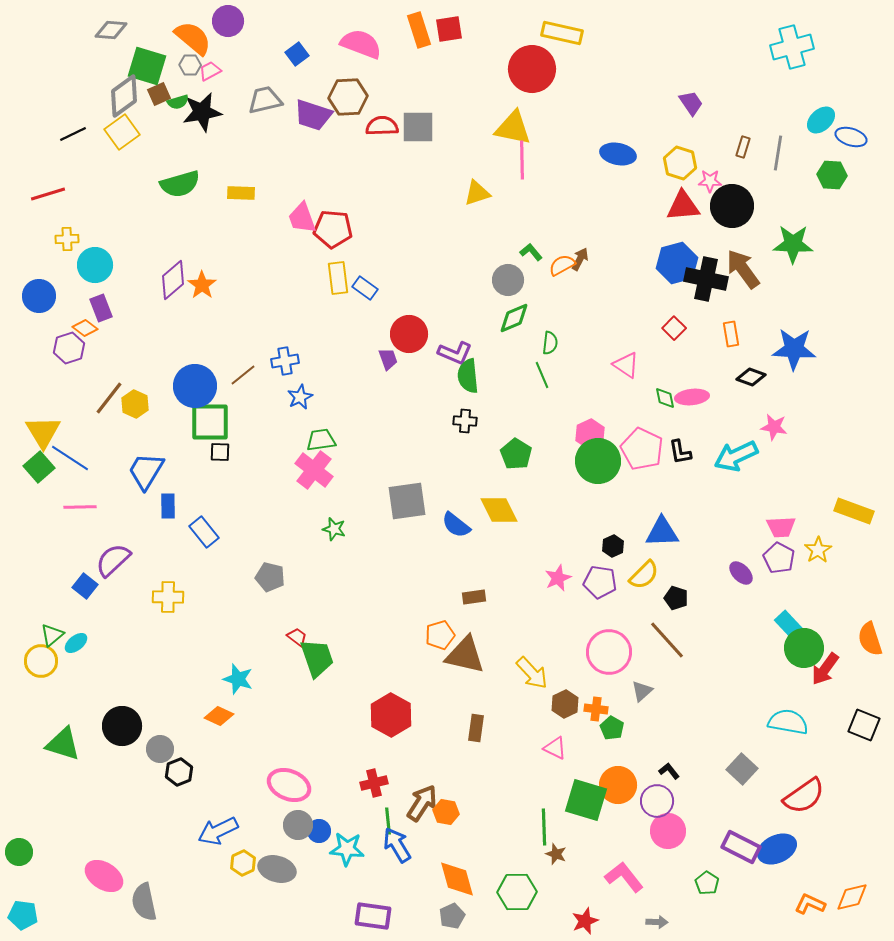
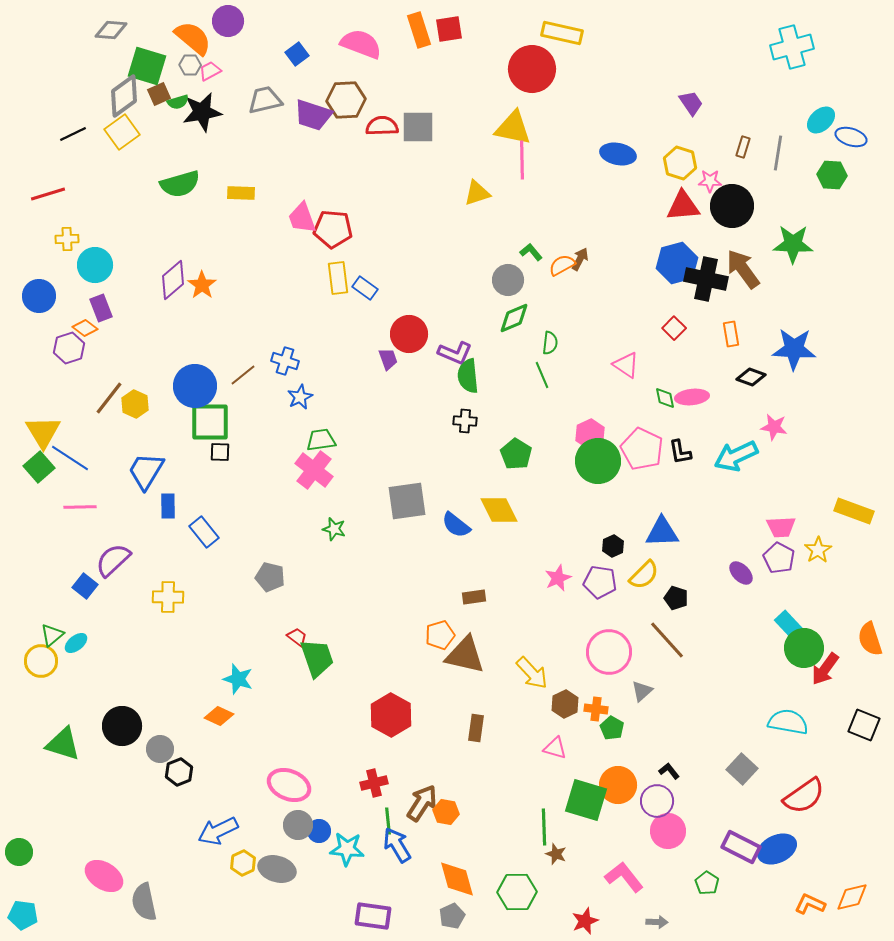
brown hexagon at (348, 97): moved 2 px left, 3 px down
blue cross at (285, 361): rotated 28 degrees clockwise
pink triangle at (555, 748): rotated 10 degrees counterclockwise
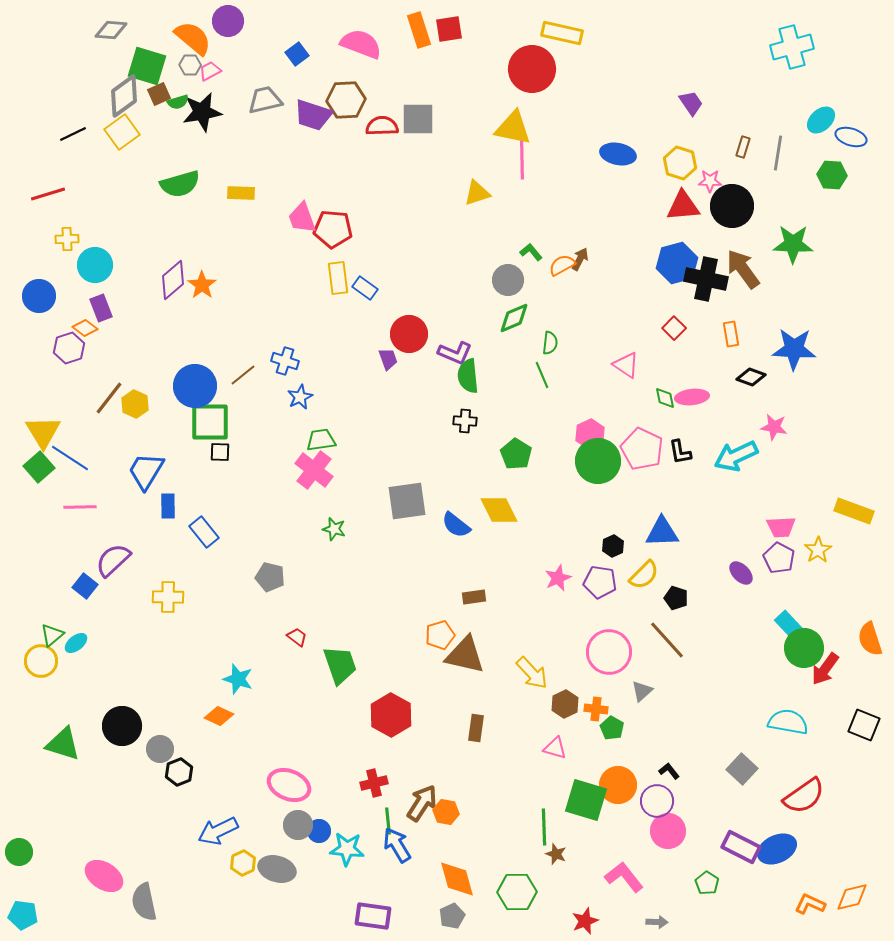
gray square at (418, 127): moved 8 px up
green trapezoid at (317, 658): moved 23 px right, 7 px down
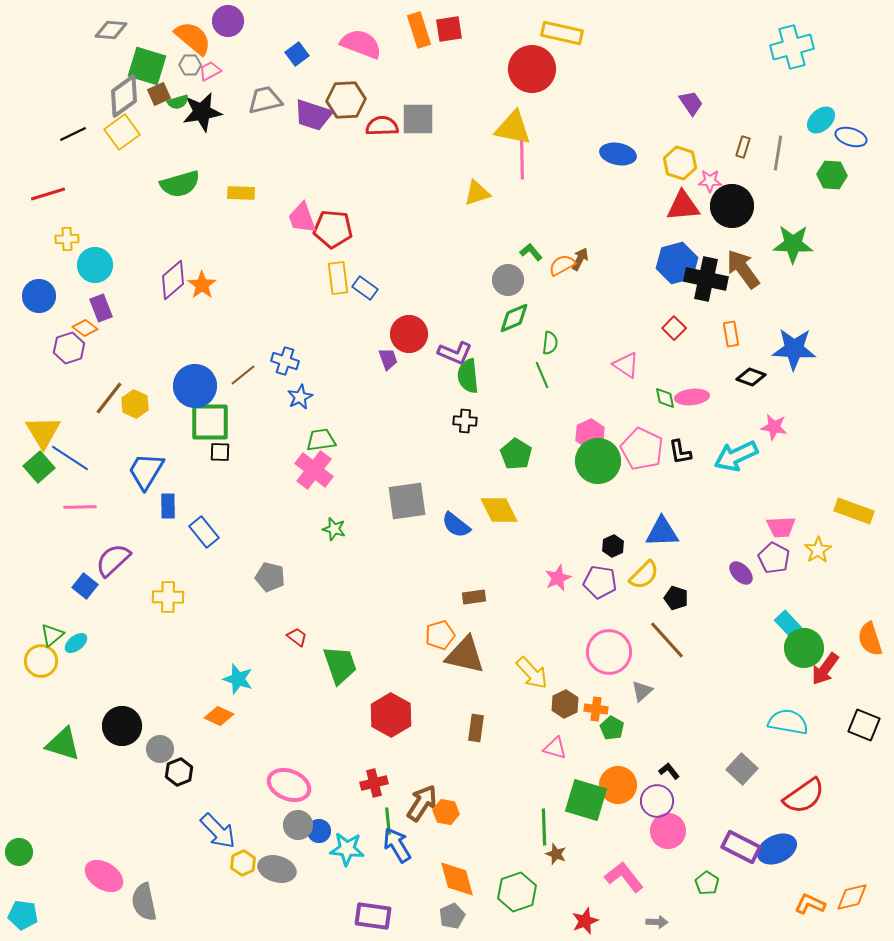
purple pentagon at (779, 558): moved 5 px left
blue arrow at (218, 831): rotated 108 degrees counterclockwise
green hexagon at (517, 892): rotated 18 degrees counterclockwise
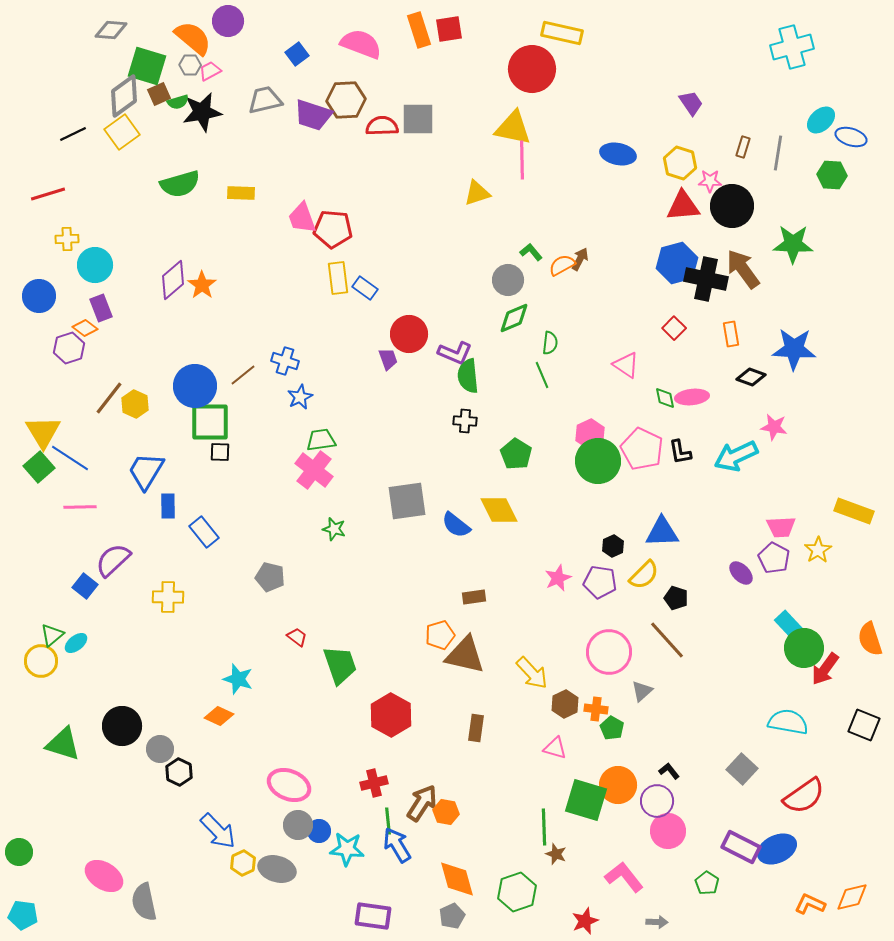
black hexagon at (179, 772): rotated 12 degrees counterclockwise
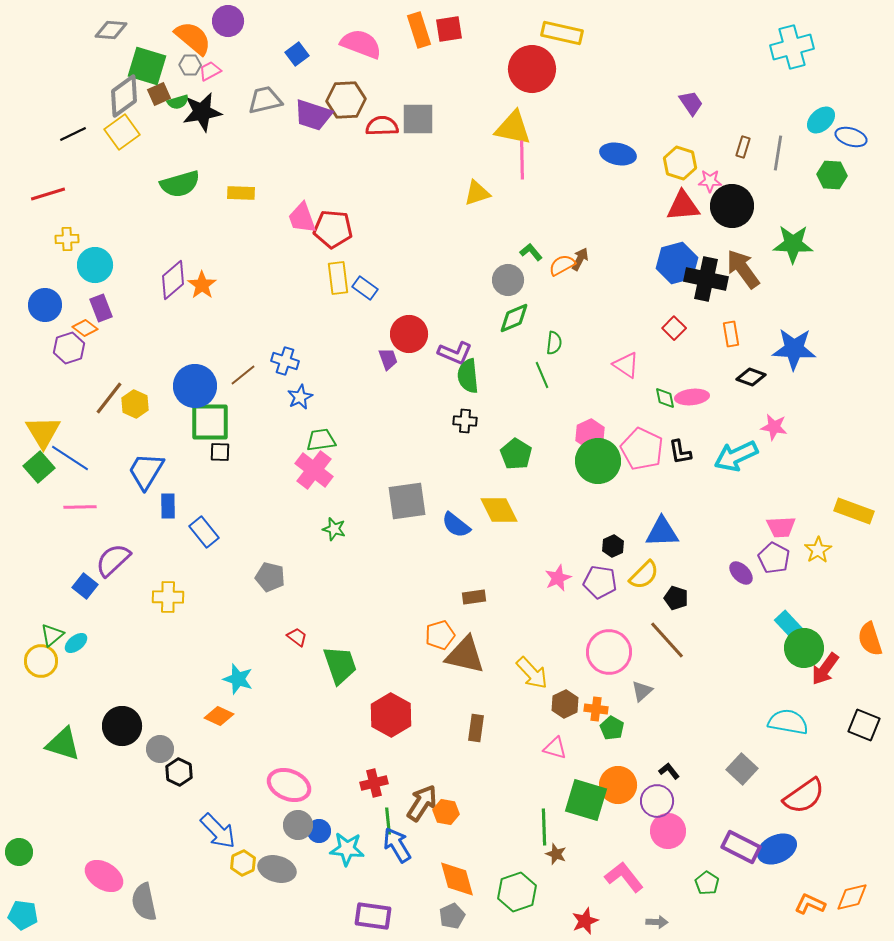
blue circle at (39, 296): moved 6 px right, 9 px down
green semicircle at (550, 343): moved 4 px right
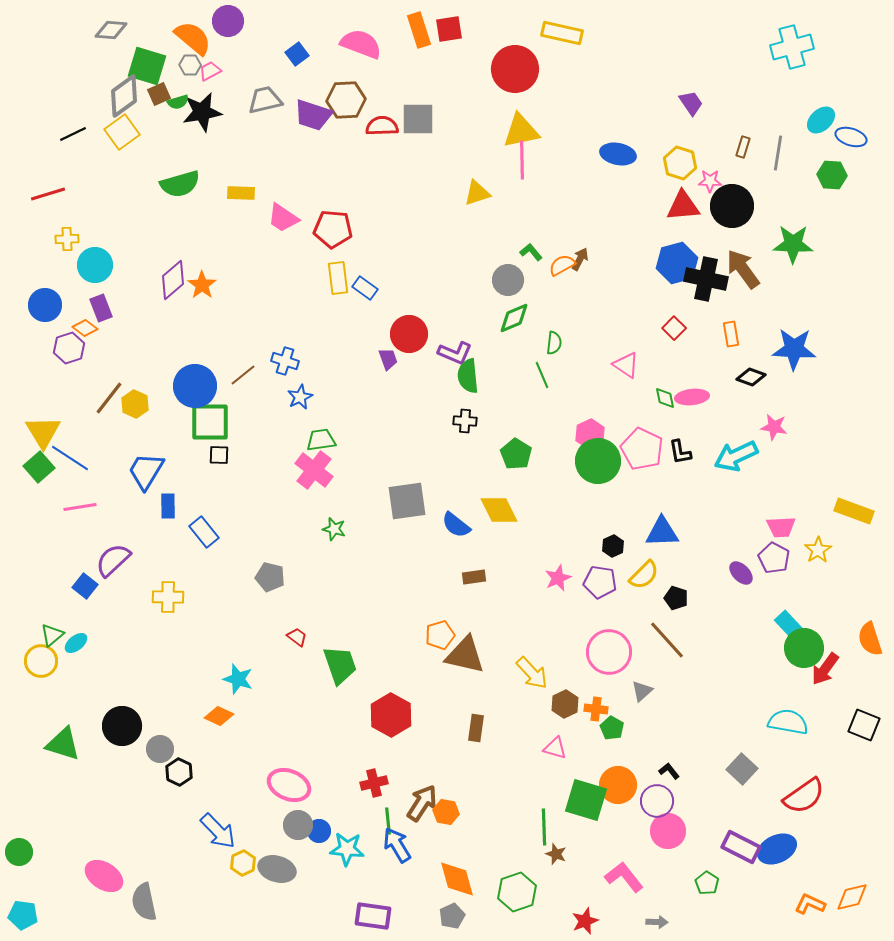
red circle at (532, 69): moved 17 px left
yellow triangle at (513, 128): moved 8 px right, 3 px down; rotated 24 degrees counterclockwise
pink trapezoid at (302, 218): moved 19 px left; rotated 36 degrees counterclockwise
black square at (220, 452): moved 1 px left, 3 px down
pink line at (80, 507): rotated 8 degrees counterclockwise
brown rectangle at (474, 597): moved 20 px up
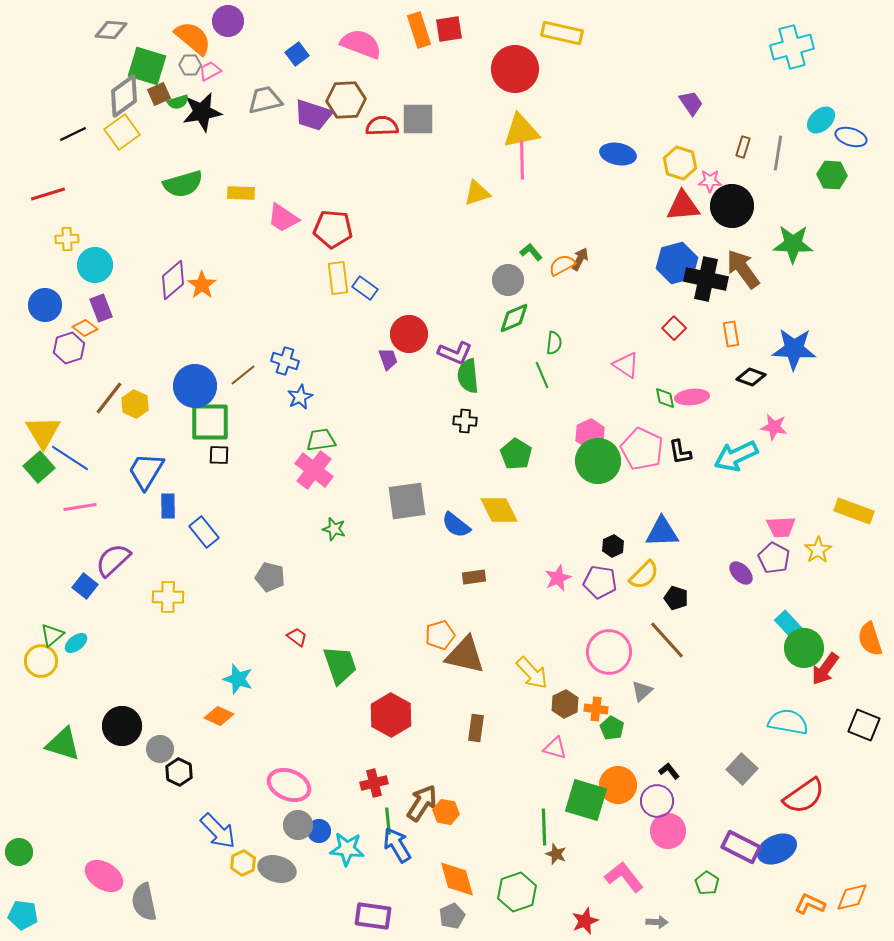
green semicircle at (180, 184): moved 3 px right
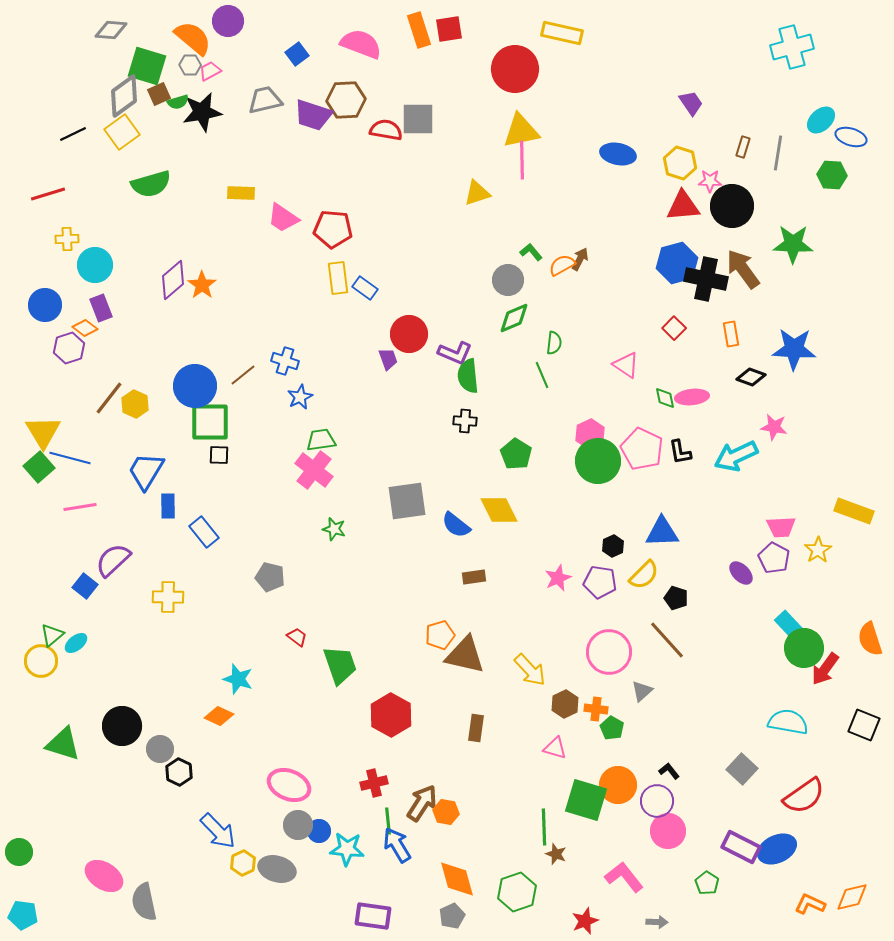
red semicircle at (382, 126): moved 4 px right, 4 px down; rotated 12 degrees clockwise
green semicircle at (183, 184): moved 32 px left
blue line at (70, 458): rotated 18 degrees counterclockwise
yellow arrow at (532, 673): moved 2 px left, 3 px up
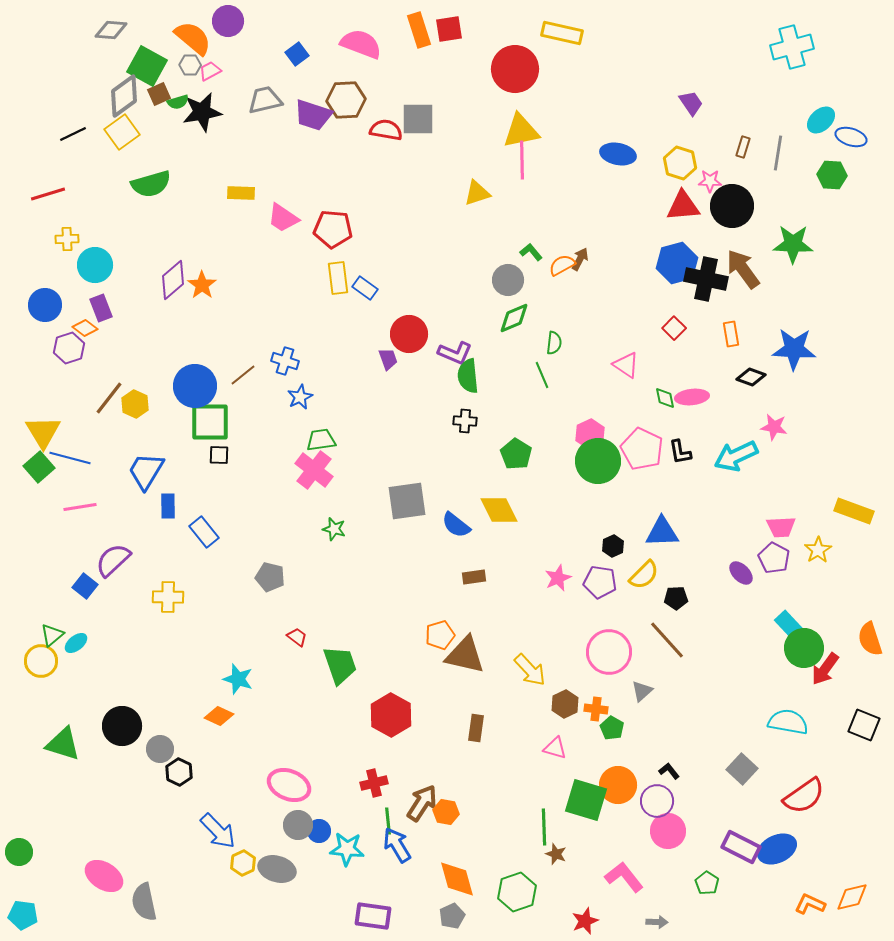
green square at (147, 66): rotated 12 degrees clockwise
black pentagon at (676, 598): rotated 20 degrees counterclockwise
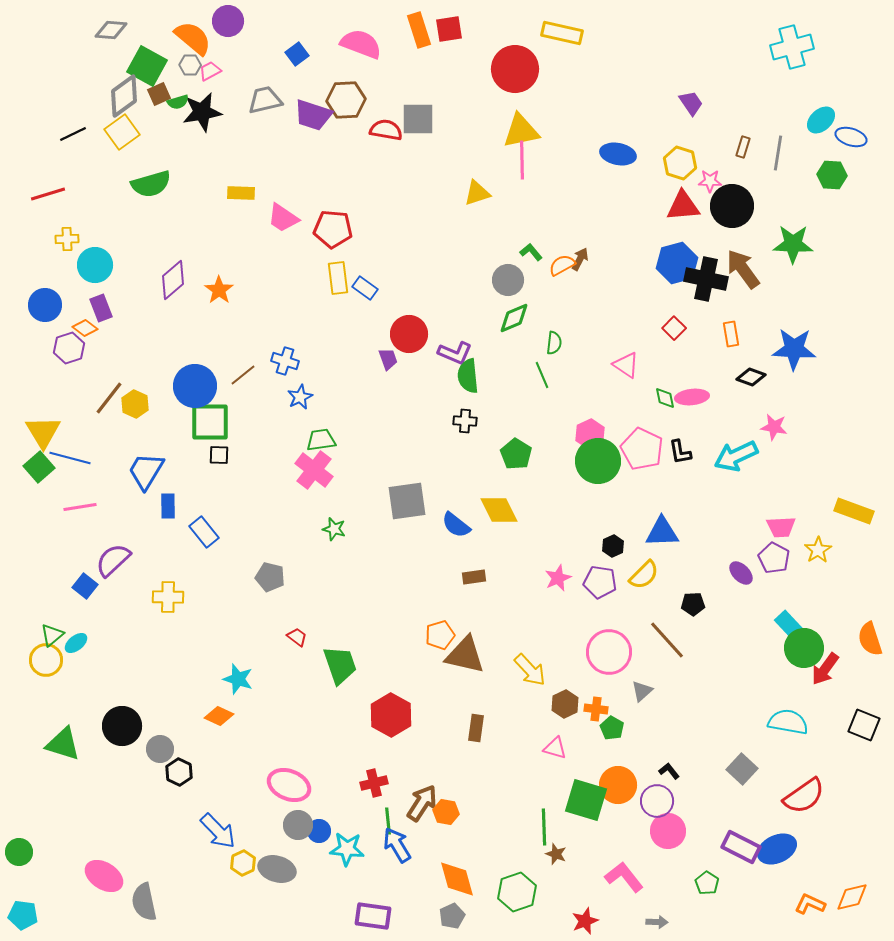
orange star at (202, 285): moved 17 px right, 5 px down
black pentagon at (676, 598): moved 17 px right, 6 px down
yellow circle at (41, 661): moved 5 px right, 1 px up
